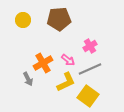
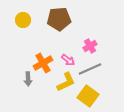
gray arrow: rotated 24 degrees clockwise
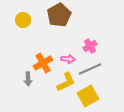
brown pentagon: moved 4 px up; rotated 25 degrees counterclockwise
pink arrow: moved 1 px up; rotated 32 degrees counterclockwise
yellow square: rotated 25 degrees clockwise
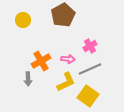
brown pentagon: moved 4 px right
orange cross: moved 2 px left, 2 px up
yellow square: rotated 25 degrees counterclockwise
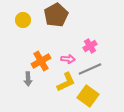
brown pentagon: moved 7 px left
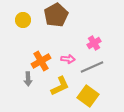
pink cross: moved 4 px right, 3 px up
gray line: moved 2 px right, 2 px up
yellow L-shape: moved 6 px left, 4 px down
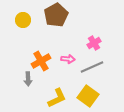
yellow L-shape: moved 3 px left, 12 px down
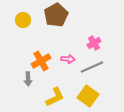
yellow L-shape: moved 2 px left, 1 px up
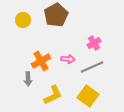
yellow L-shape: moved 2 px left, 2 px up
